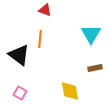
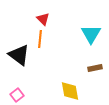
red triangle: moved 2 px left, 9 px down; rotated 24 degrees clockwise
pink square: moved 3 px left, 2 px down; rotated 24 degrees clockwise
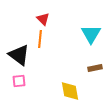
pink square: moved 2 px right, 14 px up; rotated 32 degrees clockwise
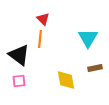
cyan triangle: moved 3 px left, 4 px down
yellow diamond: moved 4 px left, 11 px up
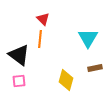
yellow diamond: rotated 25 degrees clockwise
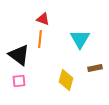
red triangle: rotated 24 degrees counterclockwise
cyan triangle: moved 8 px left, 1 px down
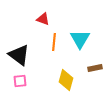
orange line: moved 14 px right, 3 px down
pink square: moved 1 px right
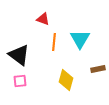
brown rectangle: moved 3 px right, 1 px down
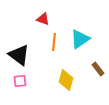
cyan triangle: rotated 25 degrees clockwise
brown rectangle: rotated 64 degrees clockwise
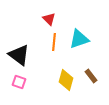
red triangle: moved 6 px right; rotated 24 degrees clockwise
cyan triangle: moved 1 px left; rotated 15 degrees clockwise
brown rectangle: moved 7 px left, 7 px down
pink square: moved 1 px left, 1 px down; rotated 24 degrees clockwise
